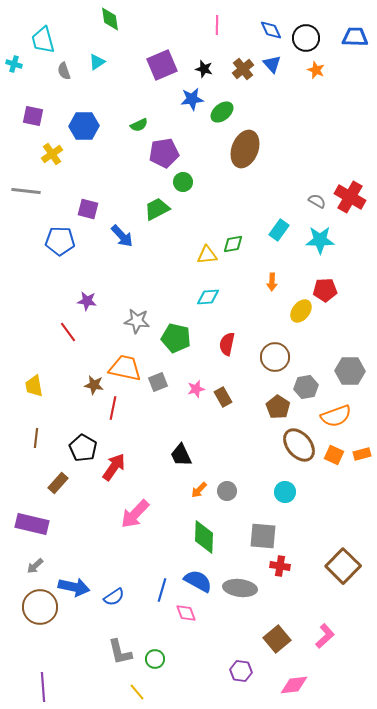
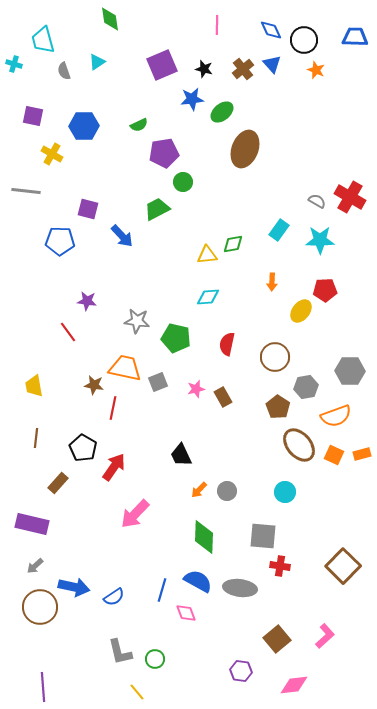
black circle at (306, 38): moved 2 px left, 2 px down
yellow cross at (52, 154): rotated 25 degrees counterclockwise
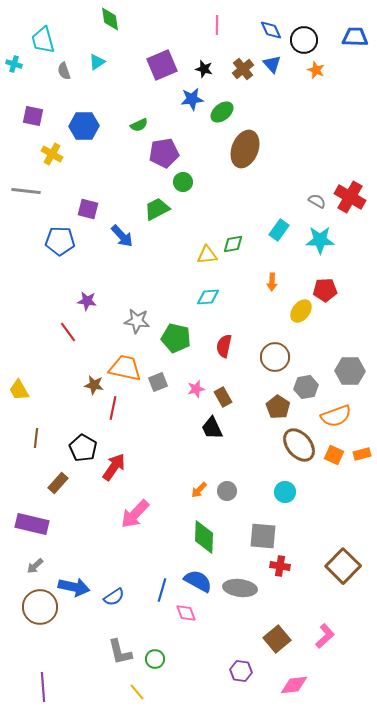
red semicircle at (227, 344): moved 3 px left, 2 px down
yellow trapezoid at (34, 386): moved 15 px left, 4 px down; rotated 20 degrees counterclockwise
black trapezoid at (181, 455): moved 31 px right, 27 px up
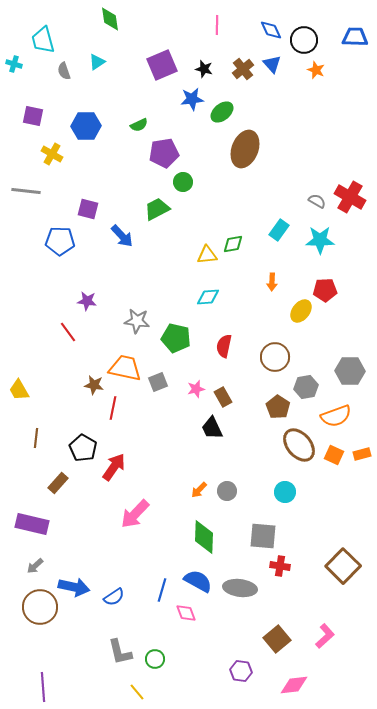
blue hexagon at (84, 126): moved 2 px right
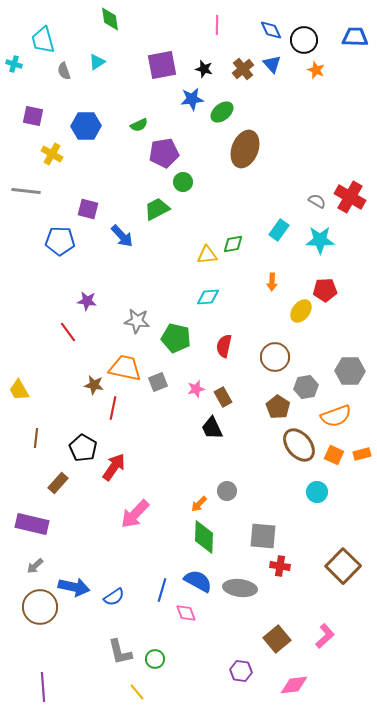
purple square at (162, 65): rotated 12 degrees clockwise
orange arrow at (199, 490): moved 14 px down
cyan circle at (285, 492): moved 32 px right
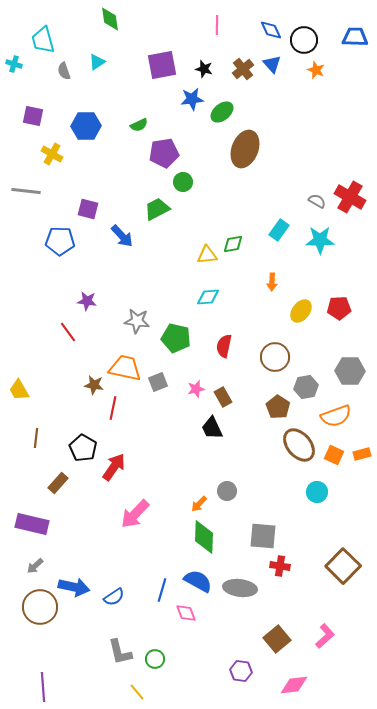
red pentagon at (325, 290): moved 14 px right, 18 px down
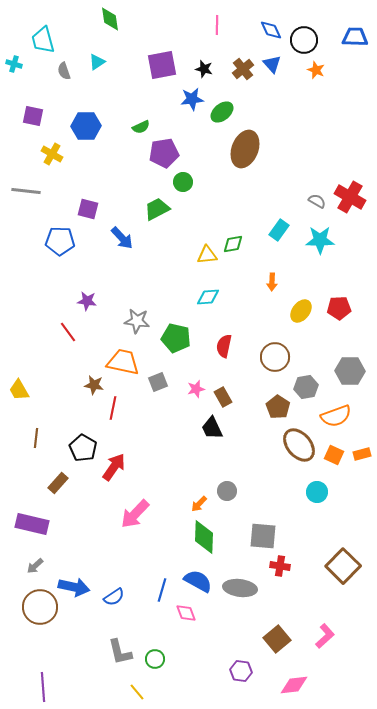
green semicircle at (139, 125): moved 2 px right, 2 px down
blue arrow at (122, 236): moved 2 px down
orange trapezoid at (125, 368): moved 2 px left, 6 px up
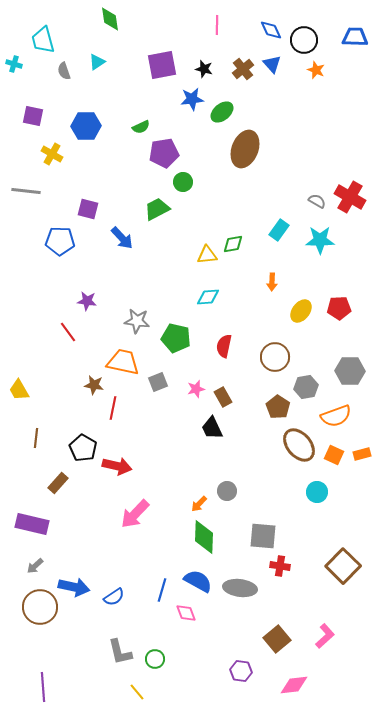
red arrow at (114, 467): moved 3 px right, 1 px up; rotated 68 degrees clockwise
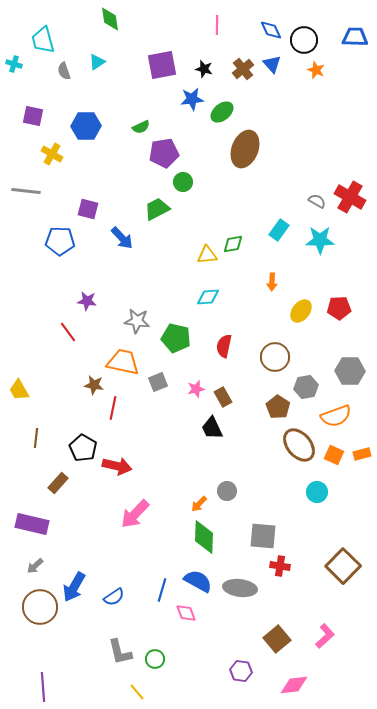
blue arrow at (74, 587): rotated 108 degrees clockwise
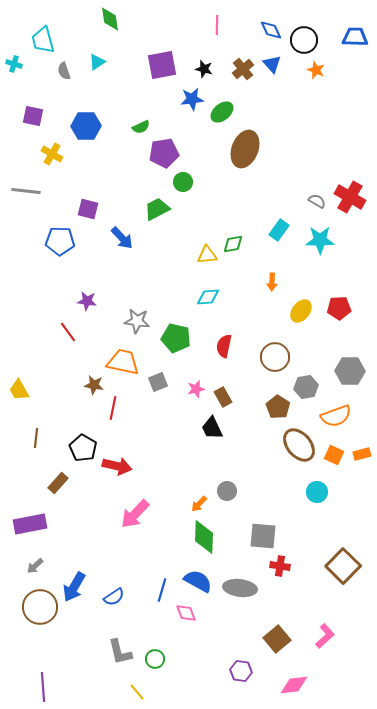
purple rectangle at (32, 524): moved 2 px left; rotated 24 degrees counterclockwise
